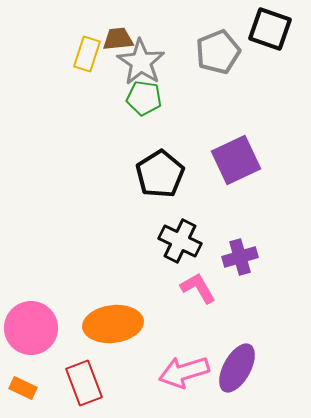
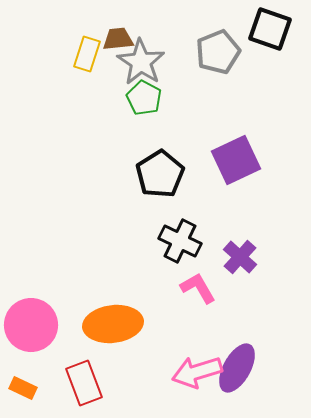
green pentagon: rotated 20 degrees clockwise
purple cross: rotated 32 degrees counterclockwise
pink circle: moved 3 px up
pink arrow: moved 13 px right
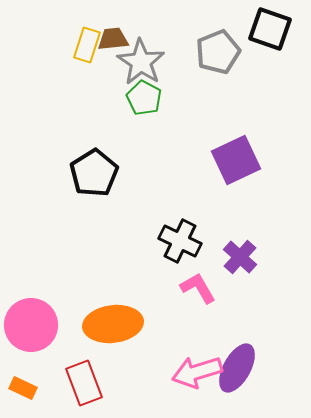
brown trapezoid: moved 5 px left
yellow rectangle: moved 9 px up
black pentagon: moved 66 px left, 1 px up
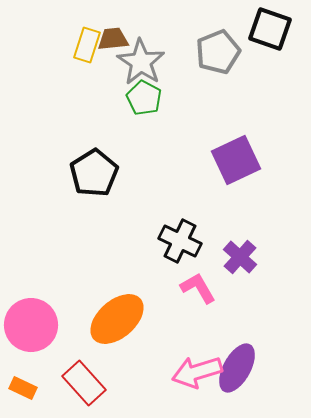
orange ellipse: moved 4 px right, 5 px up; rotated 34 degrees counterclockwise
red rectangle: rotated 21 degrees counterclockwise
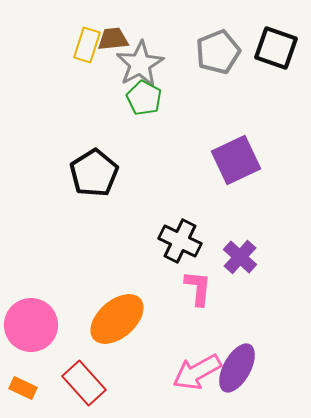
black square: moved 6 px right, 19 px down
gray star: moved 1 px left, 2 px down; rotated 9 degrees clockwise
pink L-shape: rotated 36 degrees clockwise
pink arrow: rotated 12 degrees counterclockwise
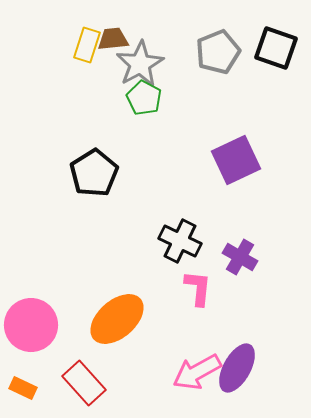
purple cross: rotated 12 degrees counterclockwise
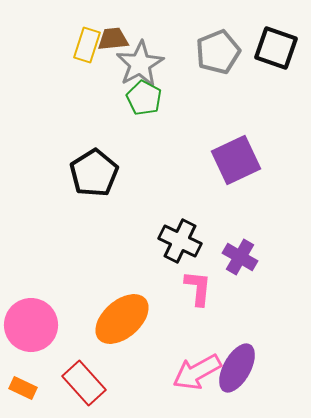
orange ellipse: moved 5 px right
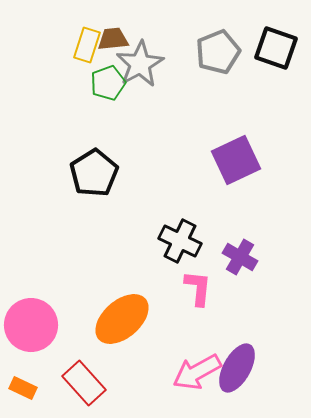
green pentagon: moved 36 px left, 15 px up; rotated 24 degrees clockwise
